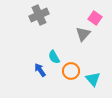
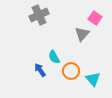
gray triangle: moved 1 px left
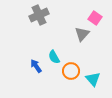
blue arrow: moved 4 px left, 4 px up
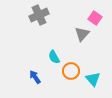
blue arrow: moved 1 px left, 11 px down
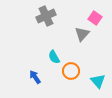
gray cross: moved 7 px right, 1 px down
cyan triangle: moved 5 px right, 2 px down
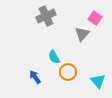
orange circle: moved 3 px left, 1 px down
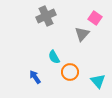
orange circle: moved 2 px right
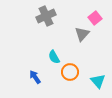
pink square: rotated 16 degrees clockwise
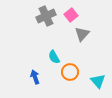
pink square: moved 24 px left, 3 px up
blue arrow: rotated 16 degrees clockwise
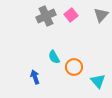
gray triangle: moved 19 px right, 19 px up
orange circle: moved 4 px right, 5 px up
